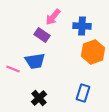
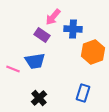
blue cross: moved 9 px left, 3 px down
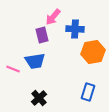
blue cross: moved 2 px right
purple rectangle: rotated 42 degrees clockwise
orange hexagon: rotated 10 degrees clockwise
blue rectangle: moved 5 px right, 1 px up
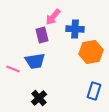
orange hexagon: moved 2 px left
blue rectangle: moved 6 px right, 1 px up
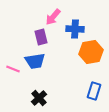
purple rectangle: moved 1 px left, 2 px down
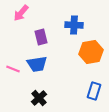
pink arrow: moved 32 px left, 4 px up
blue cross: moved 1 px left, 4 px up
blue trapezoid: moved 2 px right, 3 px down
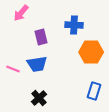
orange hexagon: rotated 10 degrees clockwise
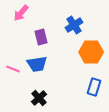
blue cross: rotated 36 degrees counterclockwise
blue rectangle: moved 4 px up
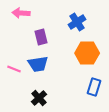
pink arrow: rotated 54 degrees clockwise
blue cross: moved 3 px right, 3 px up
orange hexagon: moved 4 px left, 1 px down
blue trapezoid: moved 1 px right
pink line: moved 1 px right
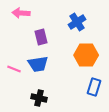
orange hexagon: moved 1 px left, 2 px down
black cross: rotated 35 degrees counterclockwise
